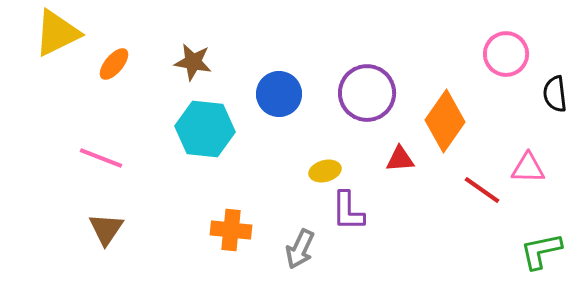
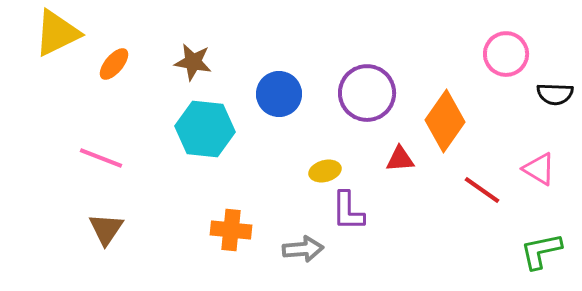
black semicircle: rotated 81 degrees counterclockwise
pink triangle: moved 11 px right, 1 px down; rotated 30 degrees clockwise
gray arrow: moved 3 px right; rotated 120 degrees counterclockwise
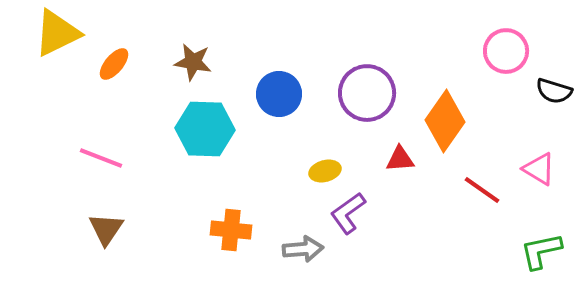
pink circle: moved 3 px up
black semicircle: moved 1 px left, 3 px up; rotated 15 degrees clockwise
cyan hexagon: rotated 4 degrees counterclockwise
purple L-shape: moved 2 px down; rotated 54 degrees clockwise
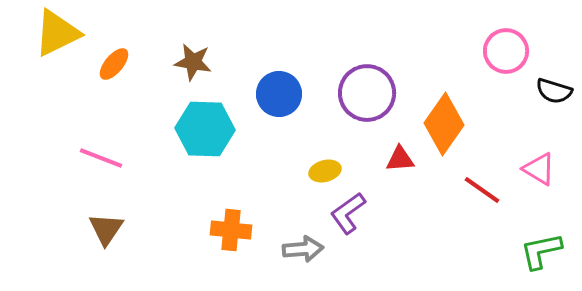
orange diamond: moved 1 px left, 3 px down
